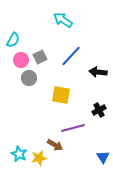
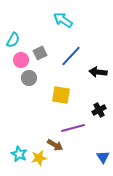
gray square: moved 4 px up
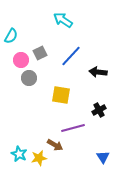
cyan semicircle: moved 2 px left, 4 px up
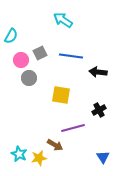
blue line: rotated 55 degrees clockwise
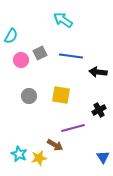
gray circle: moved 18 px down
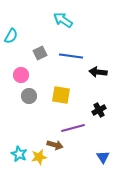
pink circle: moved 15 px down
brown arrow: rotated 14 degrees counterclockwise
yellow star: moved 1 px up
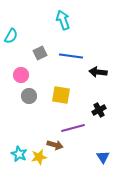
cyan arrow: rotated 36 degrees clockwise
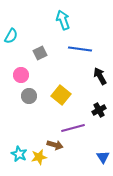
blue line: moved 9 px right, 7 px up
black arrow: moved 2 px right, 4 px down; rotated 54 degrees clockwise
yellow square: rotated 30 degrees clockwise
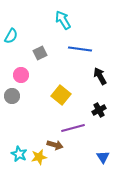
cyan arrow: rotated 12 degrees counterclockwise
gray circle: moved 17 px left
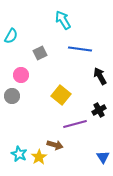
purple line: moved 2 px right, 4 px up
yellow star: rotated 21 degrees counterclockwise
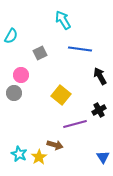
gray circle: moved 2 px right, 3 px up
